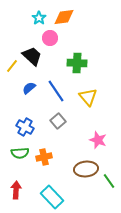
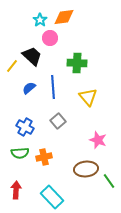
cyan star: moved 1 px right, 2 px down
blue line: moved 3 px left, 4 px up; rotated 30 degrees clockwise
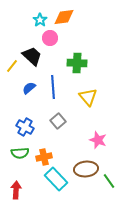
cyan rectangle: moved 4 px right, 18 px up
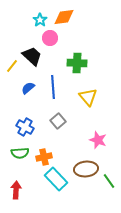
blue semicircle: moved 1 px left
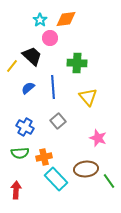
orange diamond: moved 2 px right, 2 px down
pink star: moved 2 px up
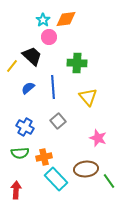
cyan star: moved 3 px right
pink circle: moved 1 px left, 1 px up
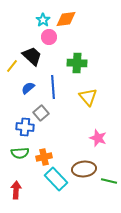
gray square: moved 17 px left, 8 px up
blue cross: rotated 24 degrees counterclockwise
brown ellipse: moved 2 px left
green line: rotated 42 degrees counterclockwise
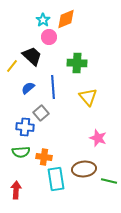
orange diamond: rotated 15 degrees counterclockwise
green semicircle: moved 1 px right, 1 px up
orange cross: rotated 21 degrees clockwise
cyan rectangle: rotated 35 degrees clockwise
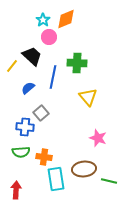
blue line: moved 10 px up; rotated 15 degrees clockwise
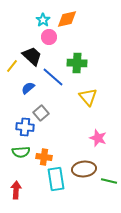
orange diamond: moved 1 px right; rotated 10 degrees clockwise
blue line: rotated 60 degrees counterclockwise
